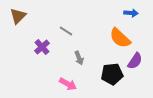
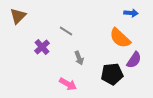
purple semicircle: moved 1 px left, 1 px up
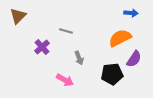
gray line: rotated 16 degrees counterclockwise
orange semicircle: rotated 110 degrees clockwise
purple semicircle: moved 1 px up
pink arrow: moved 3 px left, 4 px up
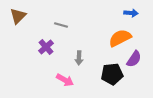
gray line: moved 5 px left, 6 px up
purple cross: moved 4 px right
gray arrow: rotated 24 degrees clockwise
